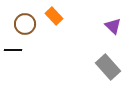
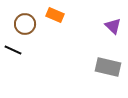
orange rectangle: moved 1 px right, 1 px up; rotated 24 degrees counterclockwise
black line: rotated 24 degrees clockwise
gray rectangle: rotated 35 degrees counterclockwise
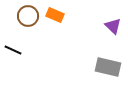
brown circle: moved 3 px right, 8 px up
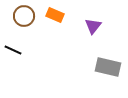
brown circle: moved 4 px left
purple triangle: moved 20 px left; rotated 24 degrees clockwise
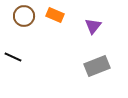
black line: moved 7 px down
gray rectangle: moved 11 px left, 1 px up; rotated 35 degrees counterclockwise
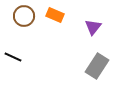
purple triangle: moved 1 px down
gray rectangle: rotated 35 degrees counterclockwise
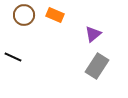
brown circle: moved 1 px up
purple triangle: moved 7 px down; rotated 12 degrees clockwise
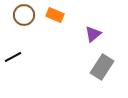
black line: rotated 54 degrees counterclockwise
gray rectangle: moved 5 px right, 1 px down
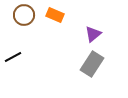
gray rectangle: moved 10 px left, 3 px up
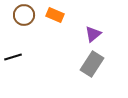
black line: rotated 12 degrees clockwise
